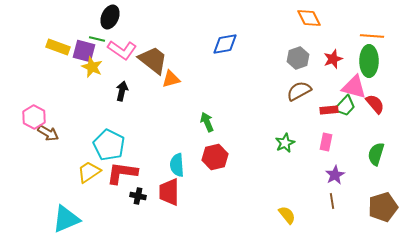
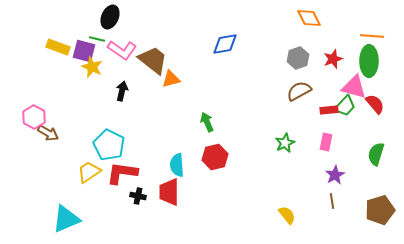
brown pentagon: moved 3 px left, 3 px down
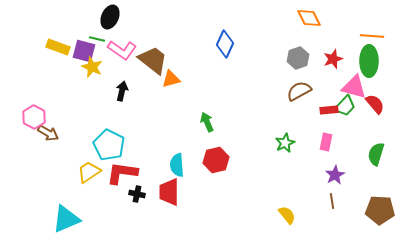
blue diamond: rotated 56 degrees counterclockwise
red hexagon: moved 1 px right, 3 px down
black cross: moved 1 px left, 2 px up
brown pentagon: rotated 20 degrees clockwise
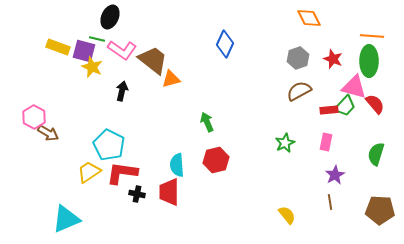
red star: rotated 30 degrees counterclockwise
brown line: moved 2 px left, 1 px down
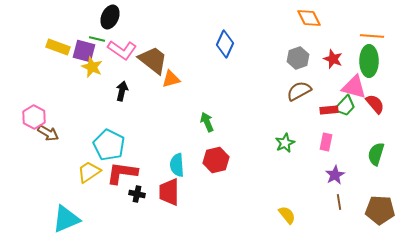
brown line: moved 9 px right
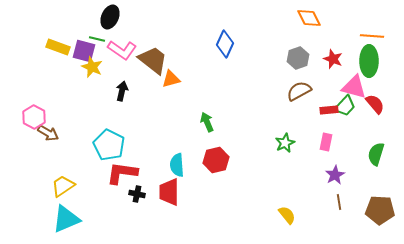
yellow trapezoid: moved 26 px left, 14 px down
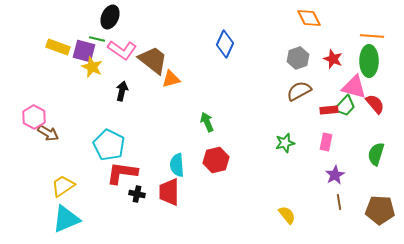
green star: rotated 12 degrees clockwise
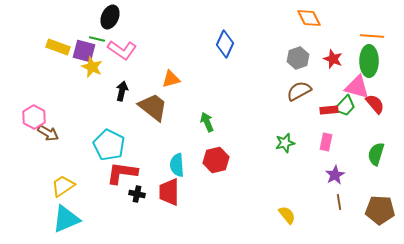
brown trapezoid: moved 47 px down
pink triangle: moved 3 px right
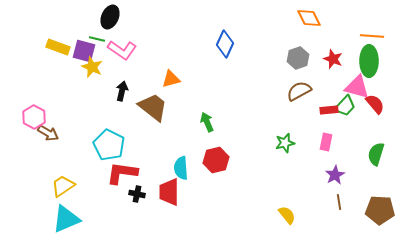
cyan semicircle: moved 4 px right, 3 px down
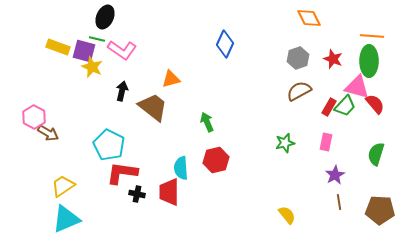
black ellipse: moved 5 px left
red rectangle: moved 3 px up; rotated 54 degrees counterclockwise
